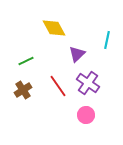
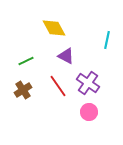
purple triangle: moved 11 px left, 2 px down; rotated 48 degrees counterclockwise
pink circle: moved 3 px right, 3 px up
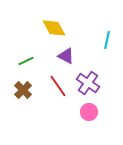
brown cross: rotated 12 degrees counterclockwise
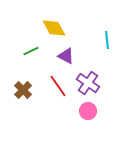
cyan line: rotated 18 degrees counterclockwise
green line: moved 5 px right, 10 px up
pink circle: moved 1 px left, 1 px up
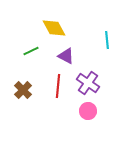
red line: rotated 40 degrees clockwise
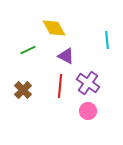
green line: moved 3 px left, 1 px up
red line: moved 2 px right
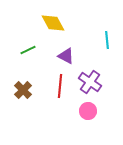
yellow diamond: moved 1 px left, 5 px up
purple cross: moved 2 px right, 1 px up
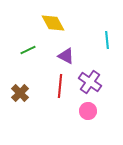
brown cross: moved 3 px left, 3 px down
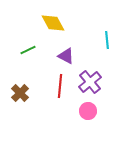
purple cross: rotated 15 degrees clockwise
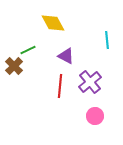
brown cross: moved 6 px left, 27 px up
pink circle: moved 7 px right, 5 px down
